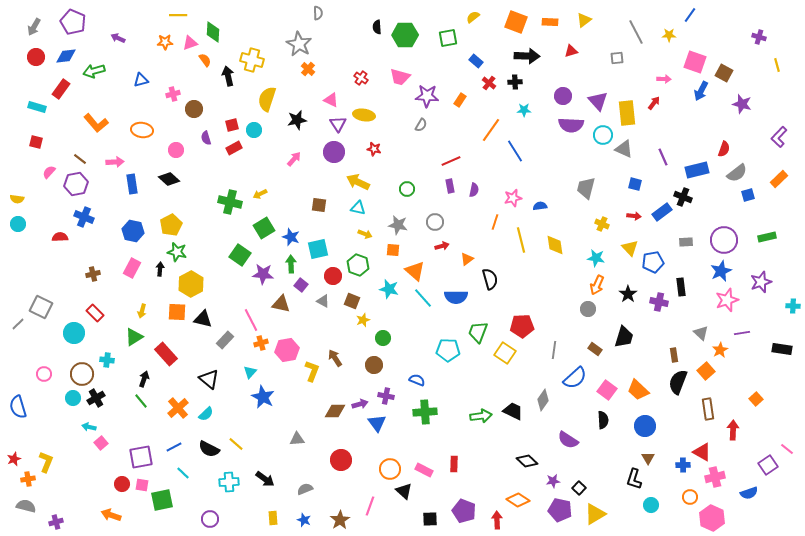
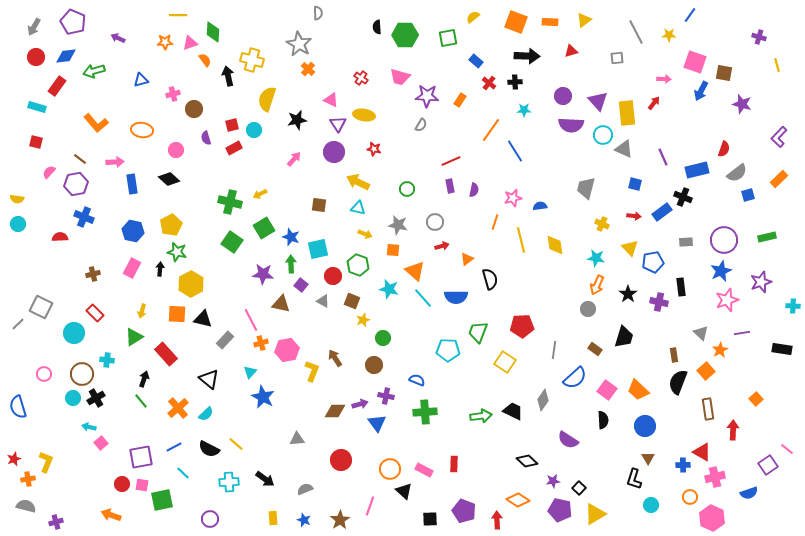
brown square at (724, 73): rotated 18 degrees counterclockwise
red rectangle at (61, 89): moved 4 px left, 3 px up
green square at (240, 255): moved 8 px left, 13 px up
orange square at (177, 312): moved 2 px down
yellow square at (505, 353): moved 9 px down
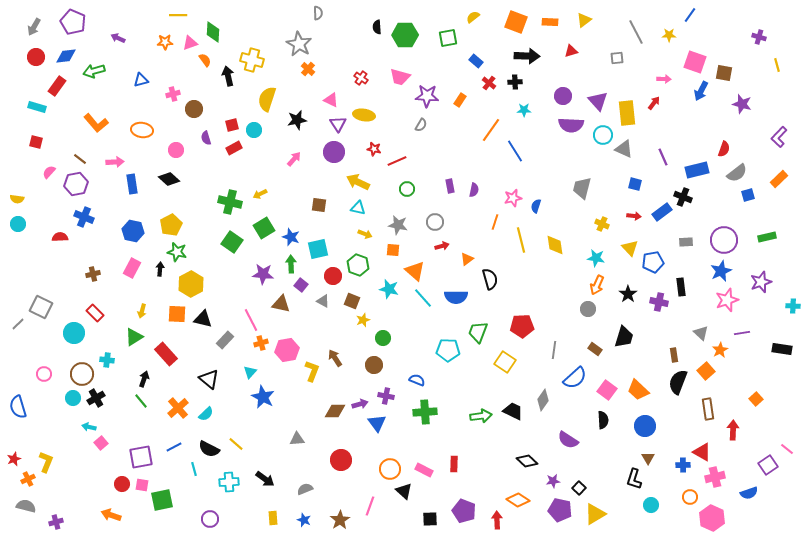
red line at (451, 161): moved 54 px left
gray trapezoid at (586, 188): moved 4 px left
blue semicircle at (540, 206): moved 4 px left; rotated 64 degrees counterclockwise
cyan line at (183, 473): moved 11 px right, 4 px up; rotated 32 degrees clockwise
orange cross at (28, 479): rotated 16 degrees counterclockwise
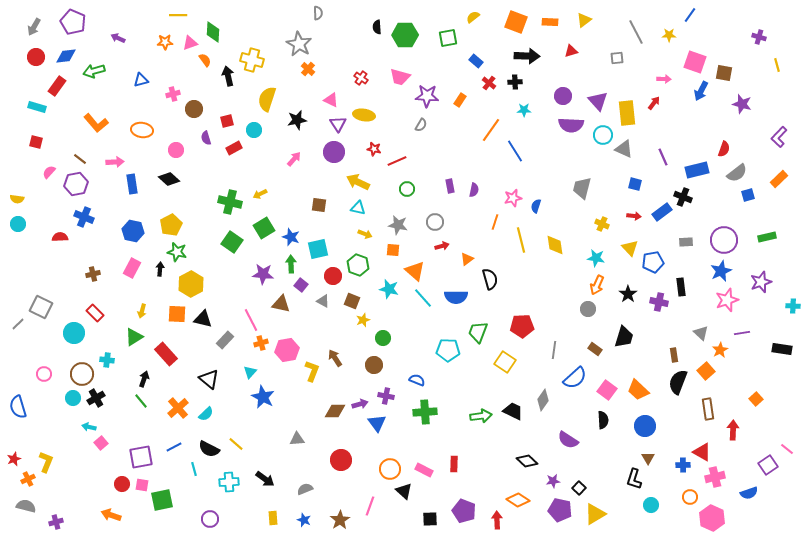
red square at (232, 125): moved 5 px left, 4 px up
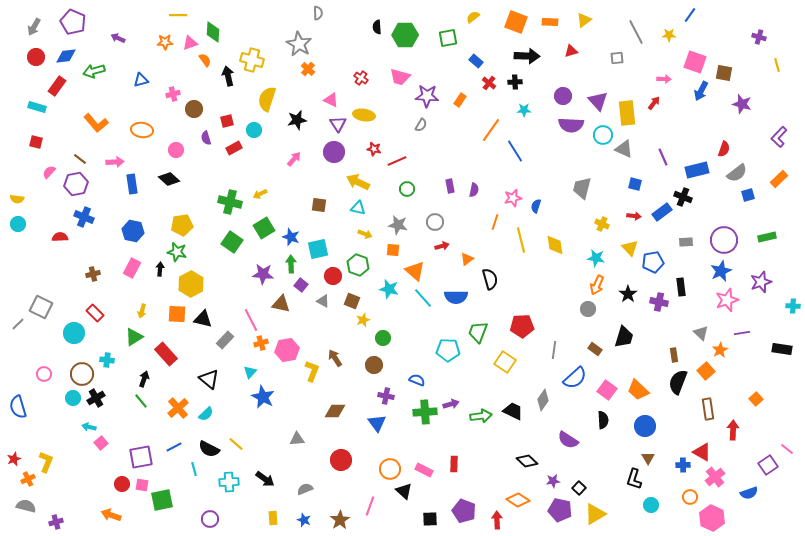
yellow pentagon at (171, 225): moved 11 px right; rotated 20 degrees clockwise
purple arrow at (360, 404): moved 91 px right
pink cross at (715, 477): rotated 24 degrees counterclockwise
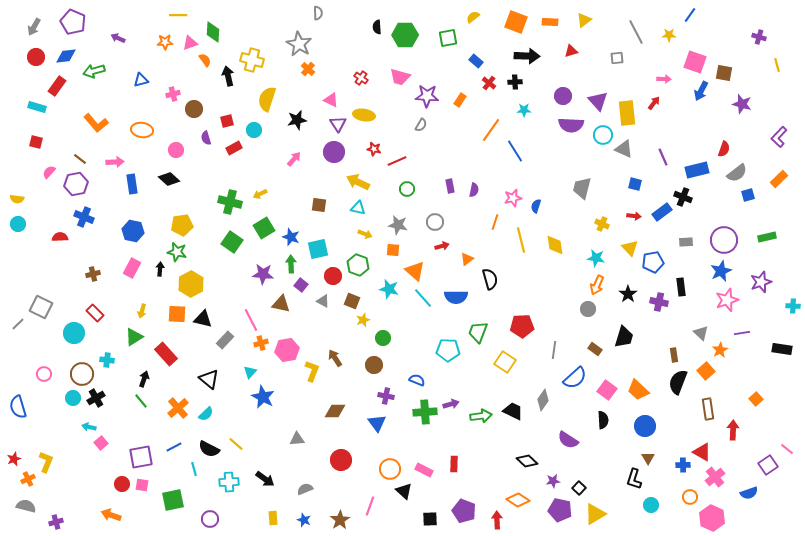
green square at (162, 500): moved 11 px right
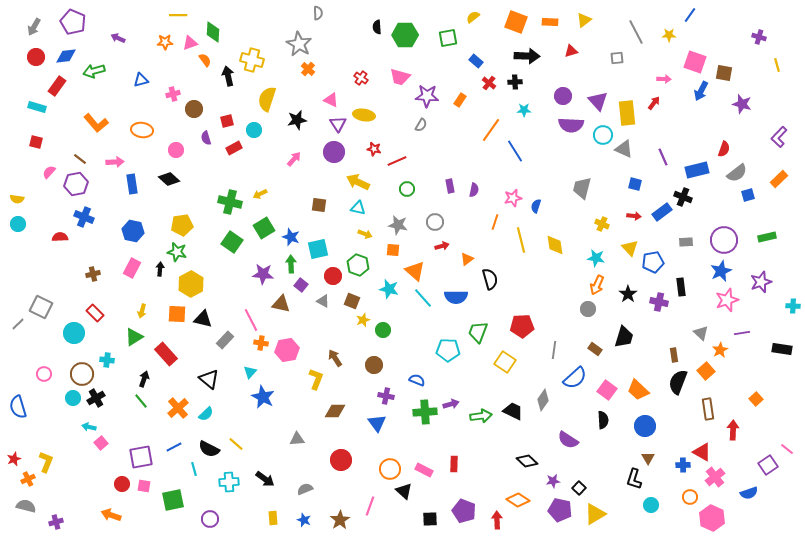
green circle at (383, 338): moved 8 px up
orange cross at (261, 343): rotated 24 degrees clockwise
yellow L-shape at (312, 371): moved 4 px right, 8 px down
pink square at (142, 485): moved 2 px right, 1 px down
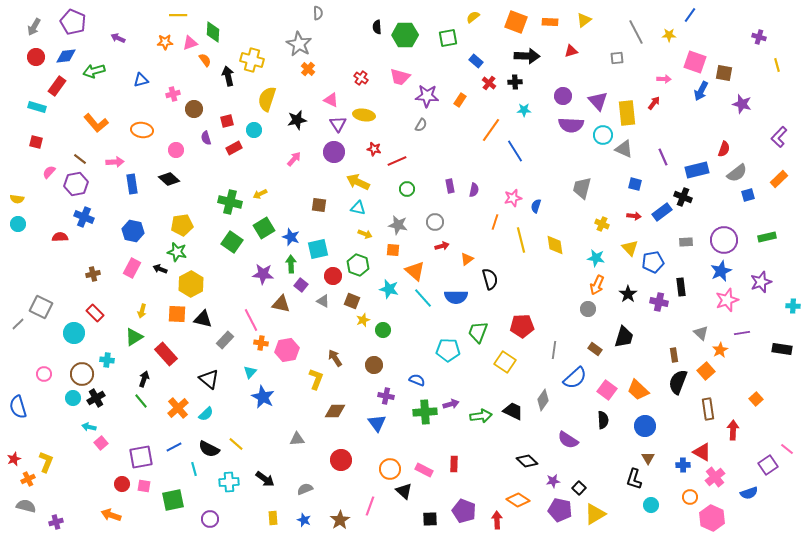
black arrow at (160, 269): rotated 72 degrees counterclockwise
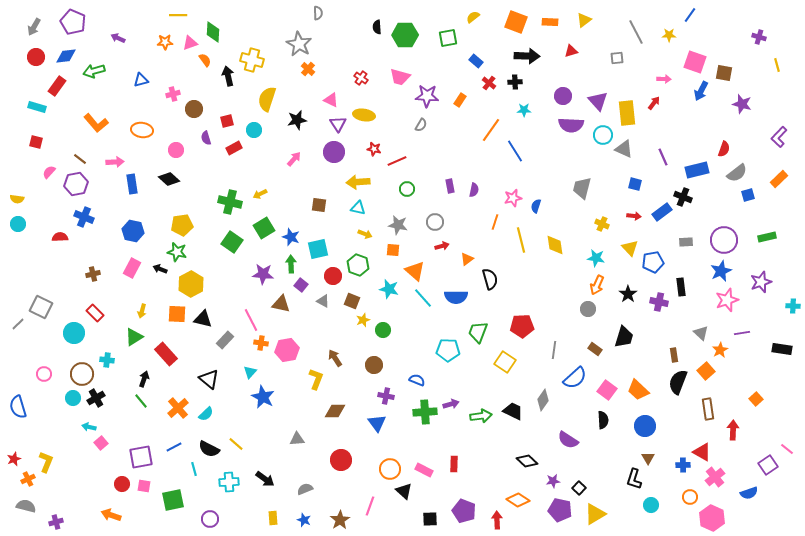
yellow arrow at (358, 182): rotated 30 degrees counterclockwise
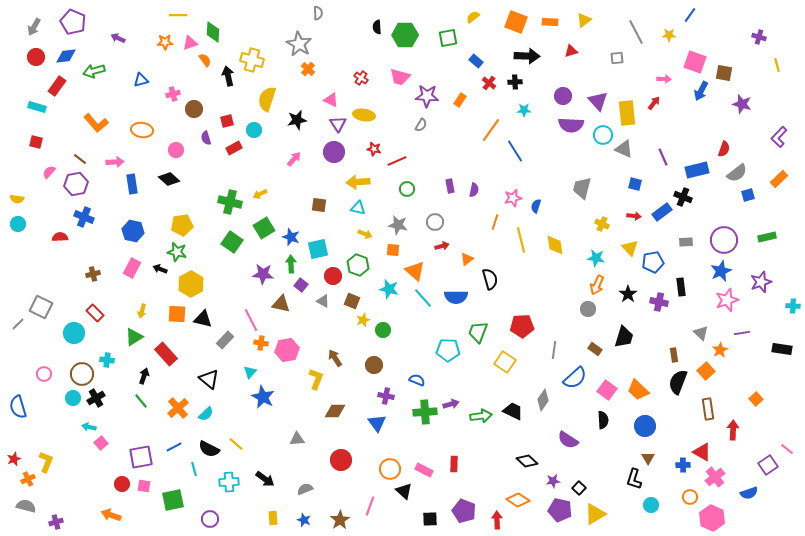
black arrow at (144, 379): moved 3 px up
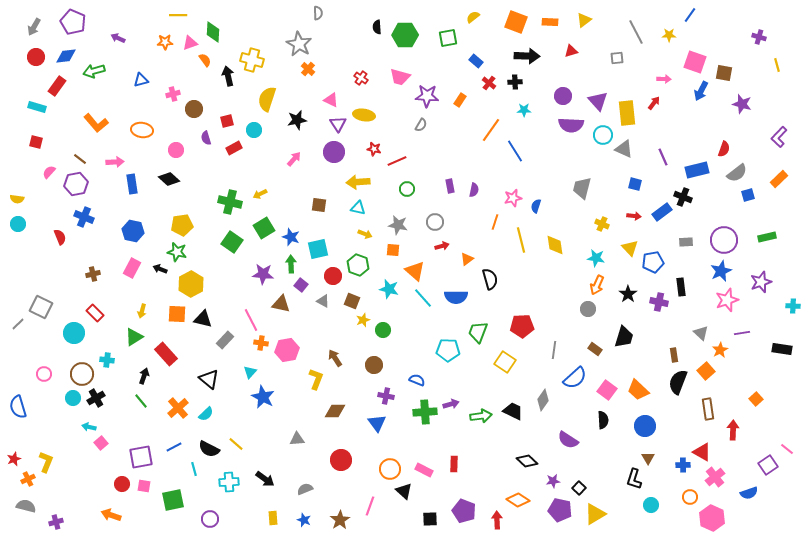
red semicircle at (60, 237): rotated 70 degrees clockwise
